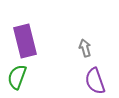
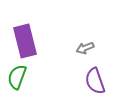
gray arrow: rotated 96 degrees counterclockwise
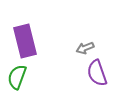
purple semicircle: moved 2 px right, 8 px up
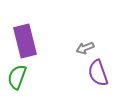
purple semicircle: moved 1 px right
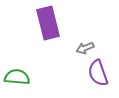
purple rectangle: moved 23 px right, 18 px up
green semicircle: rotated 75 degrees clockwise
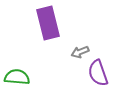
gray arrow: moved 5 px left, 4 px down
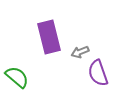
purple rectangle: moved 1 px right, 14 px down
green semicircle: rotated 35 degrees clockwise
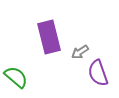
gray arrow: rotated 12 degrees counterclockwise
green semicircle: moved 1 px left
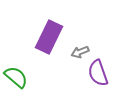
purple rectangle: rotated 40 degrees clockwise
gray arrow: rotated 12 degrees clockwise
